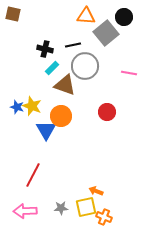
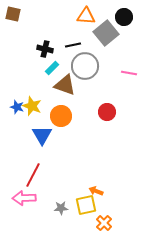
blue triangle: moved 4 px left, 5 px down
yellow square: moved 2 px up
pink arrow: moved 1 px left, 13 px up
orange cross: moved 6 px down; rotated 21 degrees clockwise
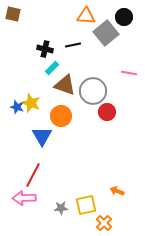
gray circle: moved 8 px right, 25 px down
yellow star: moved 1 px left, 3 px up
blue triangle: moved 1 px down
orange arrow: moved 21 px right
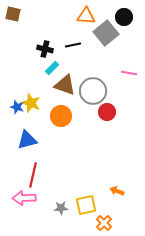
blue triangle: moved 15 px left, 4 px down; rotated 45 degrees clockwise
red line: rotated 15 degrees counterclockwise
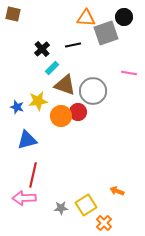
orange triangle: moved 2 px down
gray square: rotated 20 degrees clockwise
black cross: moved 3 px left; rotated 35 degrees clockwise
yellow star: moved 7 px right, 2 px up; rotated 30 degrees counterclockwise
red circle: moved 29 px left
yellow square: rotated 20 degrees counterclockwise
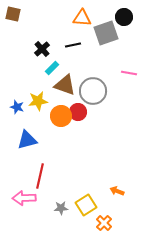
orange triangle: moved 4 px left
red line: moved 7 px right, 1 px down
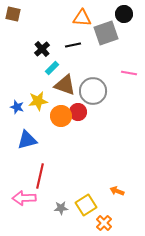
black circle: moved 3 px up
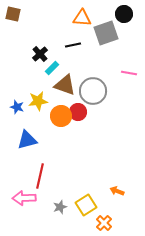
black cross: moved 2 px left, 5 px down
gray star: moved 1 px left, 1 px up; rotated 16 degrees counterclockwise
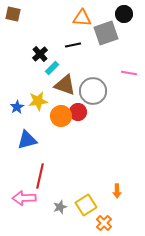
blue star: rotated 24 degrees clockwise
orange arrow: rotated 112 degrees counterclockwise
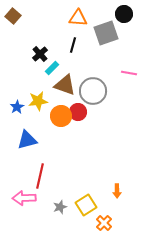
brown square: moved 2 px down; rotated 28 degrees clockwise
orange triangle: moved 4 px left
black line: rotated 63 degrees counterclockwise
